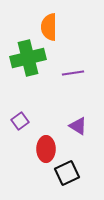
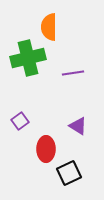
black square: moved 2 px right
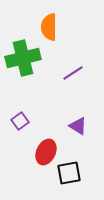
green cross: moved 5 px left
purple line: rotated 25 degrees counterclockwise
red ellipse: moved 3 px down; rotated 25 degrees clockwise
black square: rotated 15 degrees clockwise
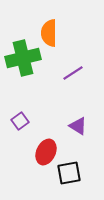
orange semicircle: moved 6 px down
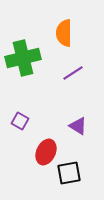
orange semicircle: moved 15 px right
purple square: rotated 24 degrees counterclockwise
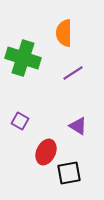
green cross: rotated 32 degrees clockwise
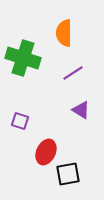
purple square: rotated 12 degrees counterclockwise
purple triangle: moved 3 px right, 16 px up
black square: moved 1 px left, 1 px down
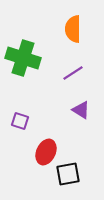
orange semicircle: moved 9 px right, 4 px up
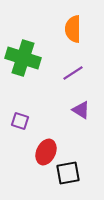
black square: moved 1 px up
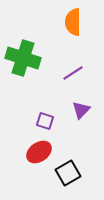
orange semicircle: moved 7 px up
purple triangle: rotated 42 degrees clockwise
purple square: moved 25 px right
red ellipse: moved 7 px left; rotated 30 degrees clockwise
black square: rotated 20 degrees counterclockwise
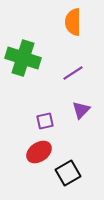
purple square: rotated 30 degrees counterclockwise
